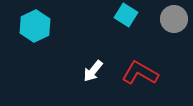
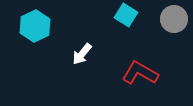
white arrow: moved 11 px left, 17 px up
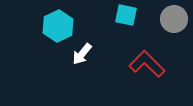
cyan square: rotated 20 degrees counterclockwise
cyan hexagon: moved 23 px right
red L-shape: moved 7 px right, 9 px up; rotated 15 degrees clockwise
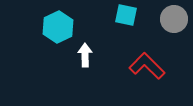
cyan hexagon: moved 1 px down
white arrow: moved 3 px right, 1 px down; rotated 140 degrees clockwise
red L-shape: moved 2 px down
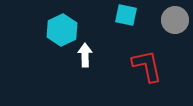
gray circle: moved 1 px right, 1 px down
cyan hexagon: moved 4 px right, 3 px down
red L-shape: rotated 33 degrees clockwise
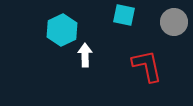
cyan square: moved 2 px left
gray circle: moved 1 px left, 2 px down
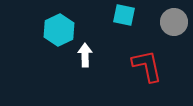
cyan hexagon: moved 3 px left
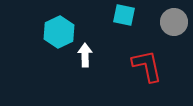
cyan hexagon: moved 2 px down
